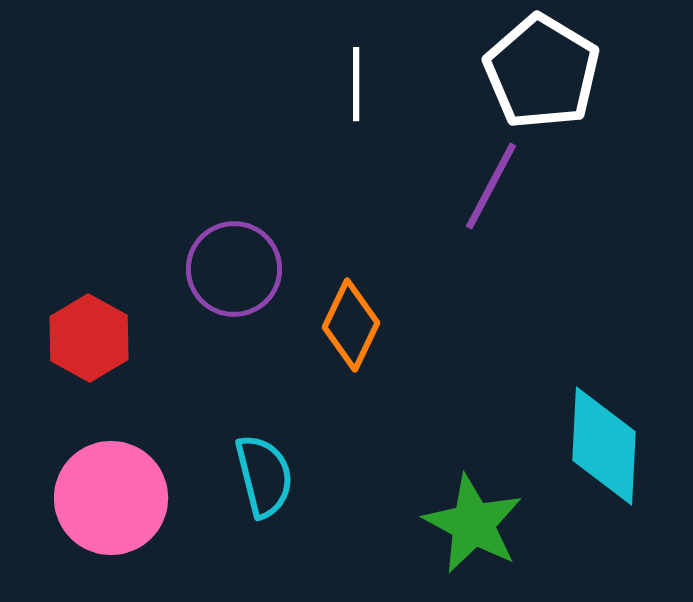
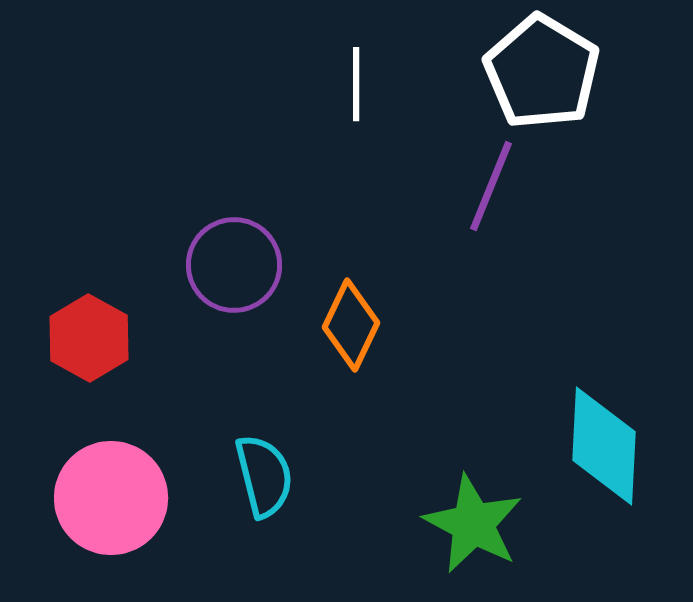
purple line: rotated 6 degrees counterclockwise
purple circle: moved 4 px up
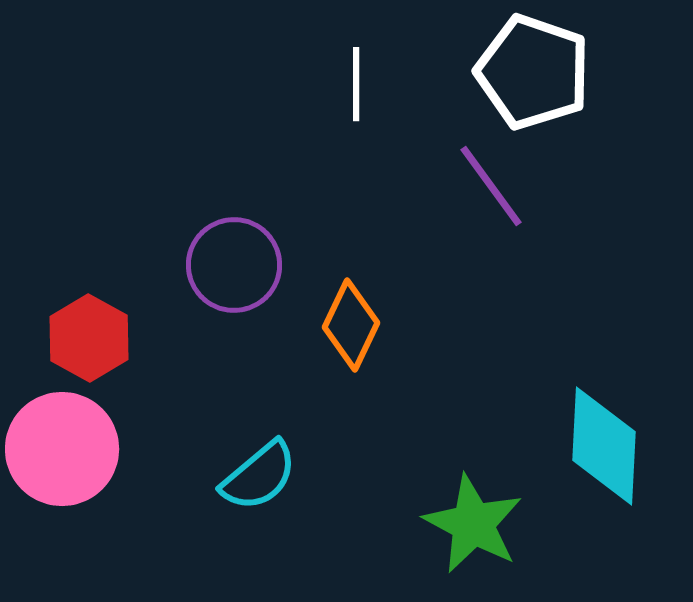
white pentagon: moved 9 px left; rotated 12 degrees counterclockwise
purple line: rotated 58 degrees counterclockwise
cyan semicircle: moved 5 px left; rotated 64 degrees clockwise
pink circle: moved 49 px left, 49 px up
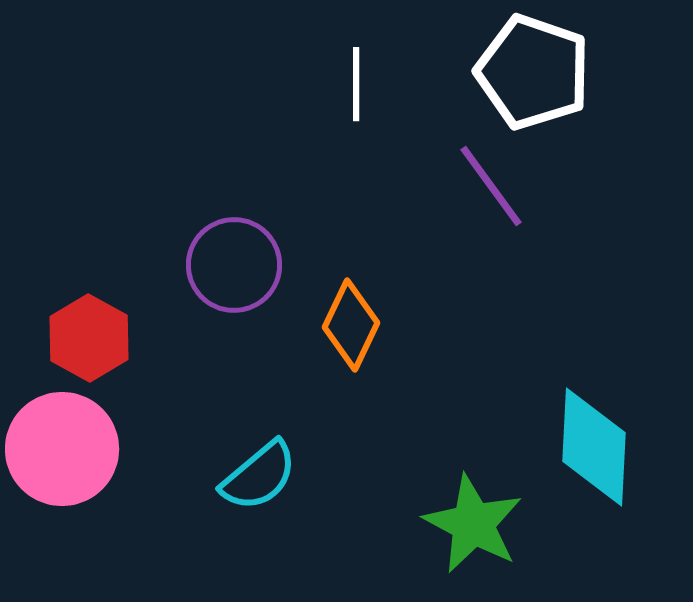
cyan diamond: moved 10 px left, 1 px down
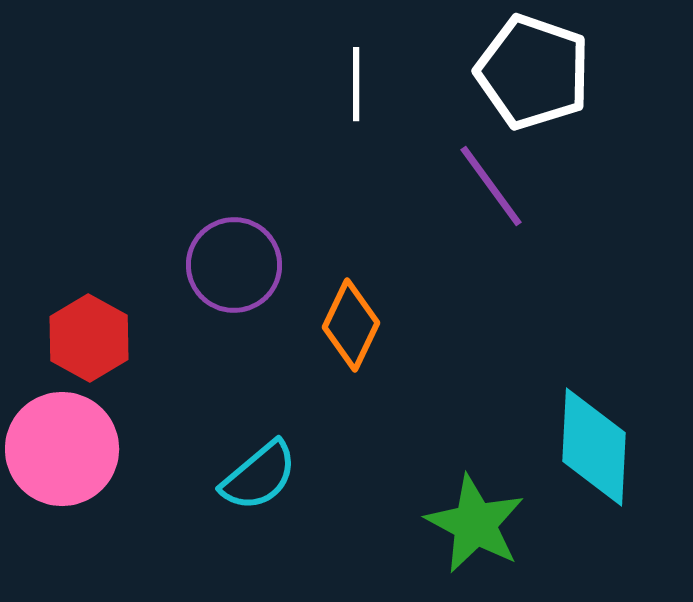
green star: moved 2 px right
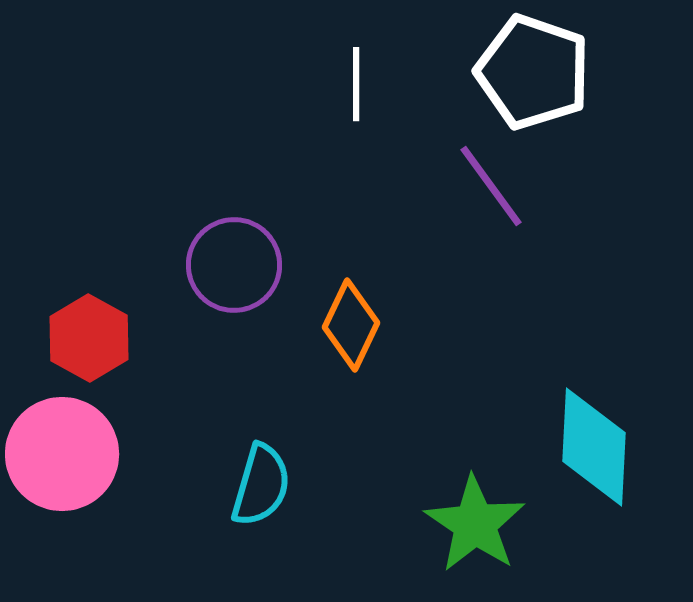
pink circle: moved 5 px down
cyan semicircle: moved 2 px right, 9 px down; rotated 34 degrees counterclockwise
green star: rotated 6 degrees clockwise
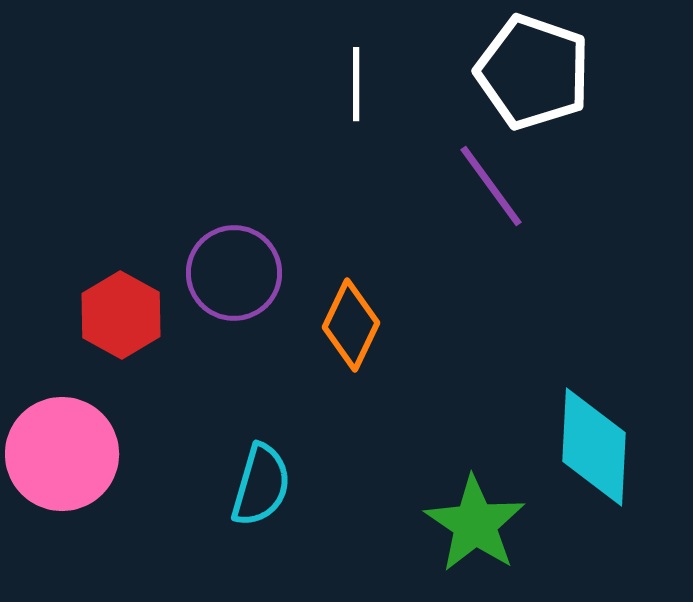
purple circle: moved 8 px down
red hexagon: moved 32 px right, 23 px up
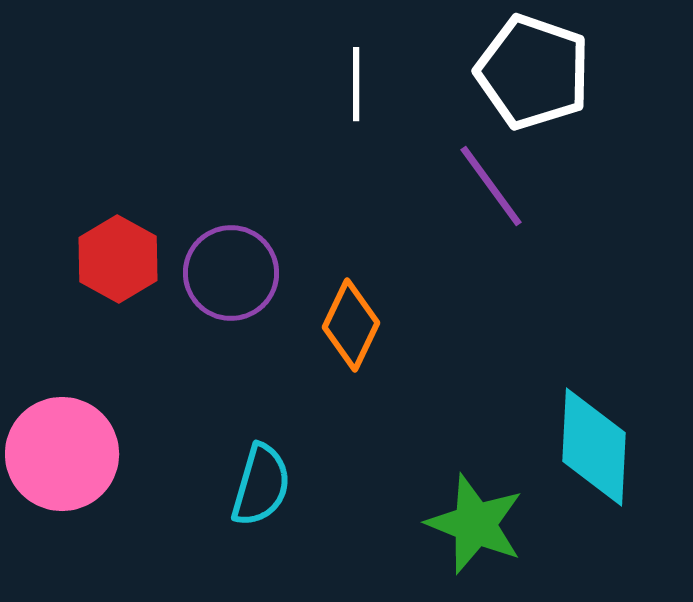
purple circle: moved 3 px left
red hexagon: moved 3 px left, 56 px up
green star: rotated 12 degrees counterclockwise
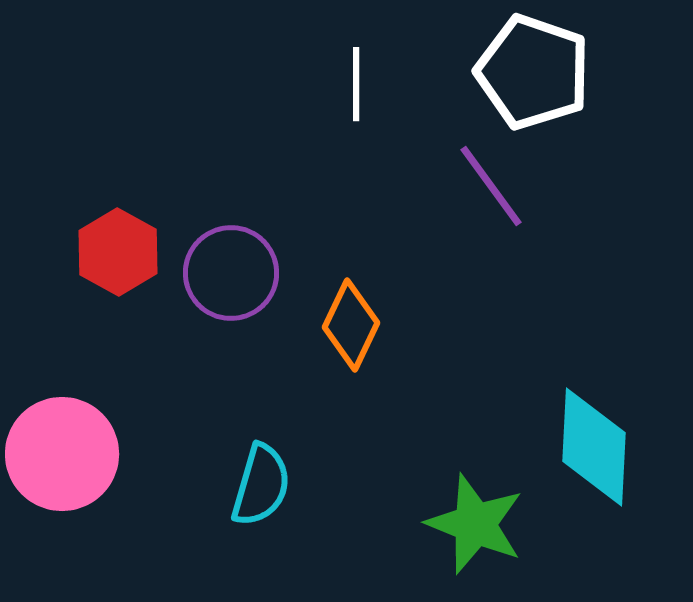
red hexagon: moved 7 px up
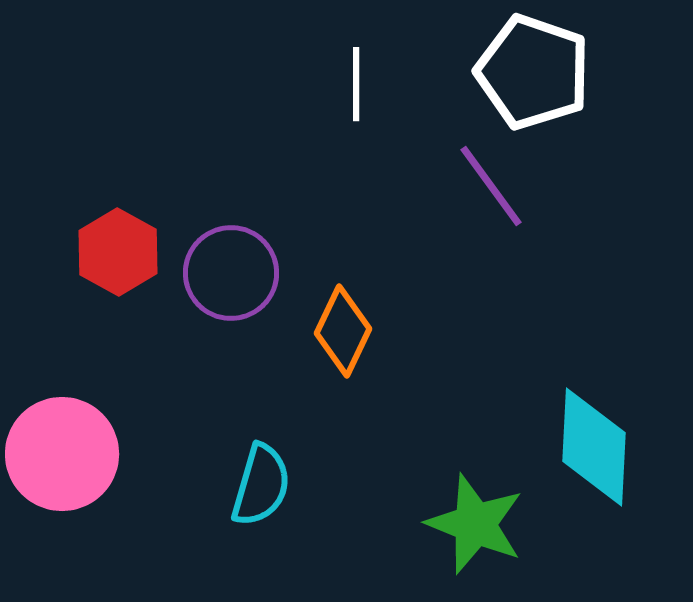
orange diamond: moved 8 px left, 6 px down
